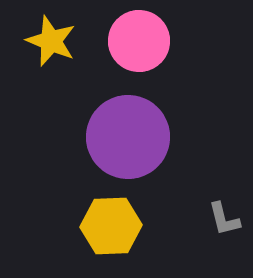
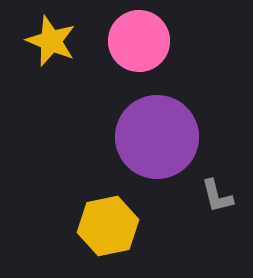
purple circle: moved 29 px right
gray L-shape: moved 7 px left, 23 px up
yellow hexagon: moved 3 px left; rotated 10 degrees counterclockwise
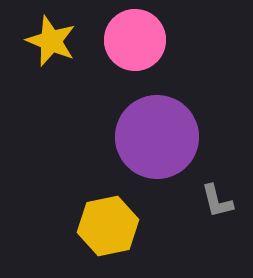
pink circle: moved 4 px left, 1 px up
gray L-shape: moved 5 px down
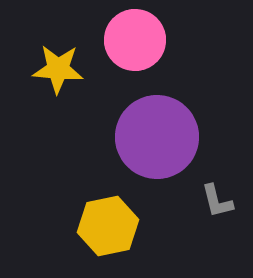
yellow star: moved 7 px right, 28 px down; rotated 18 degrees counterclockwise
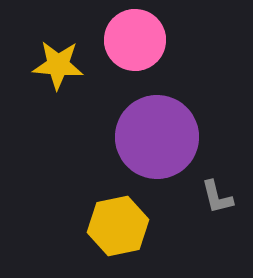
yellow star: moved 4 px up
gray L-shape: moved 4 px up
yellow hexagon: moved 10 px right
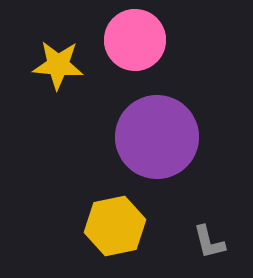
gray L-shape: moved 8 px left, 45 px down
yellow hexagon: moved 3 px left
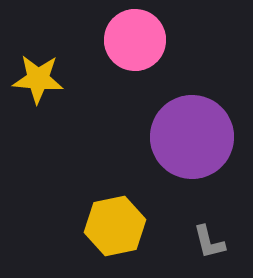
yellow star: moved 20 px left, 14 px down
purple circle: moved 35 px right
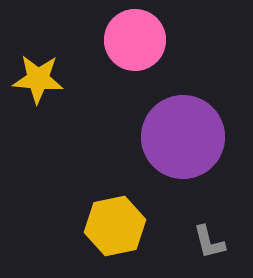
purple circle: moved 9 px left
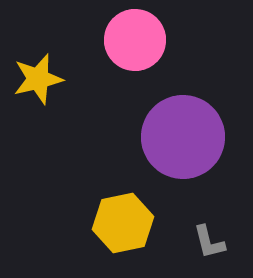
yellow star: rotated 18 degrees counterclockwise
yellow hexagon: moved 8 px right, 3 px up
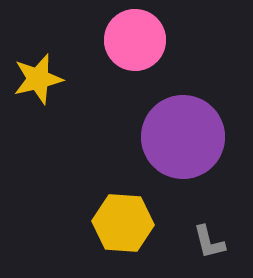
yellow hexagon: rotated 16 degrees clockwise
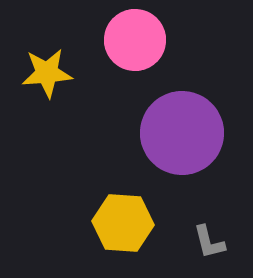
yellow star: moved 9 px right, 6 px up; rotated 9 degrees clockwise
purple circle: moved 1 px left, 4 px up
